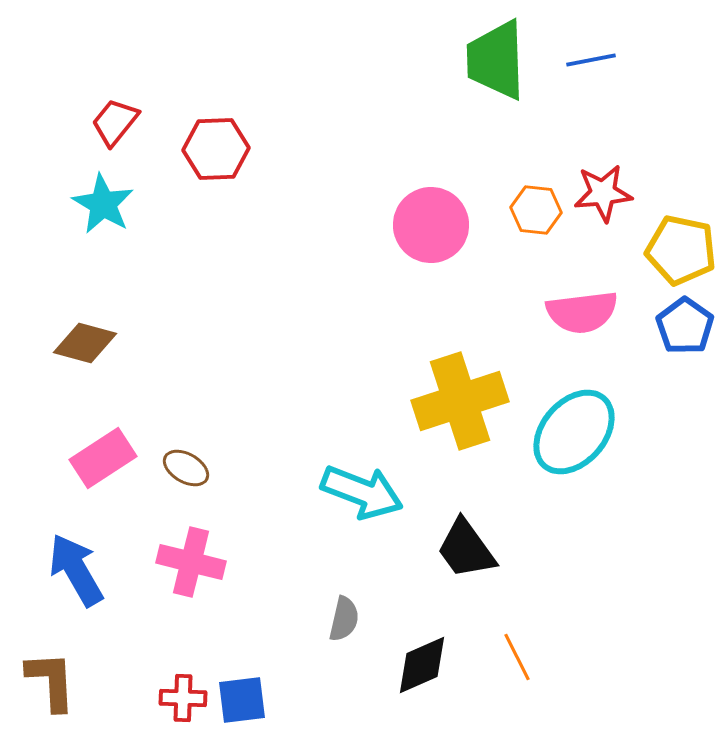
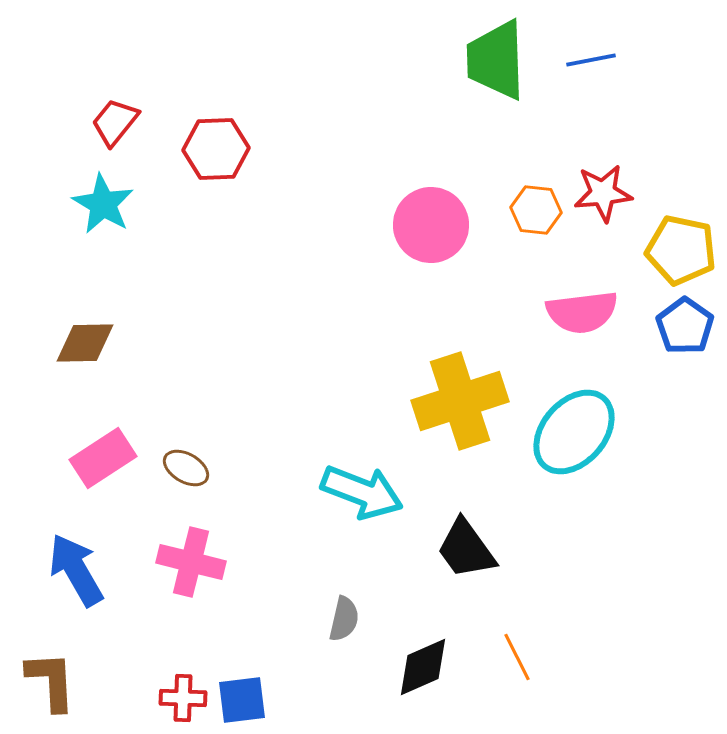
brown diamond: rotated 16 degrees counterclockwise
black diamond: moved 1 px right, 2 px down
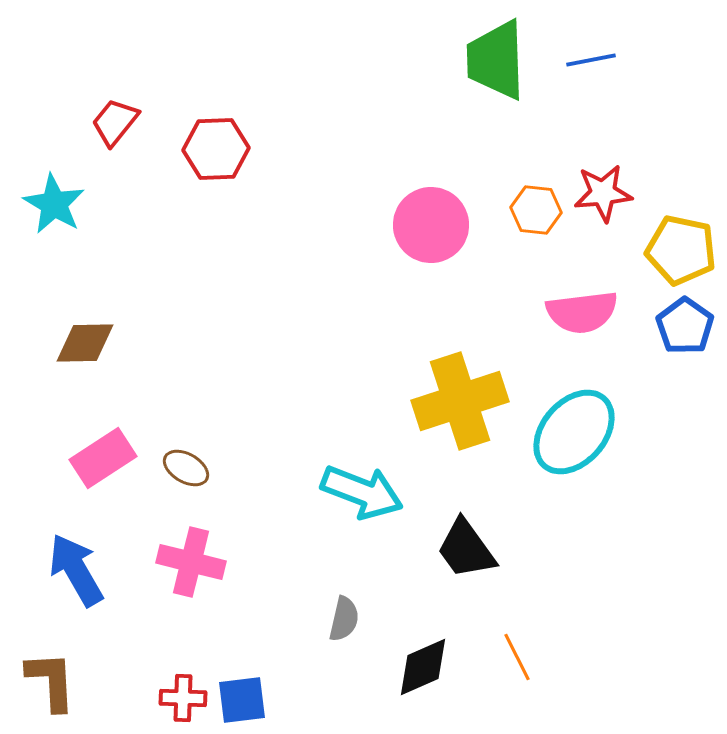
cyan star: moved 49 px left
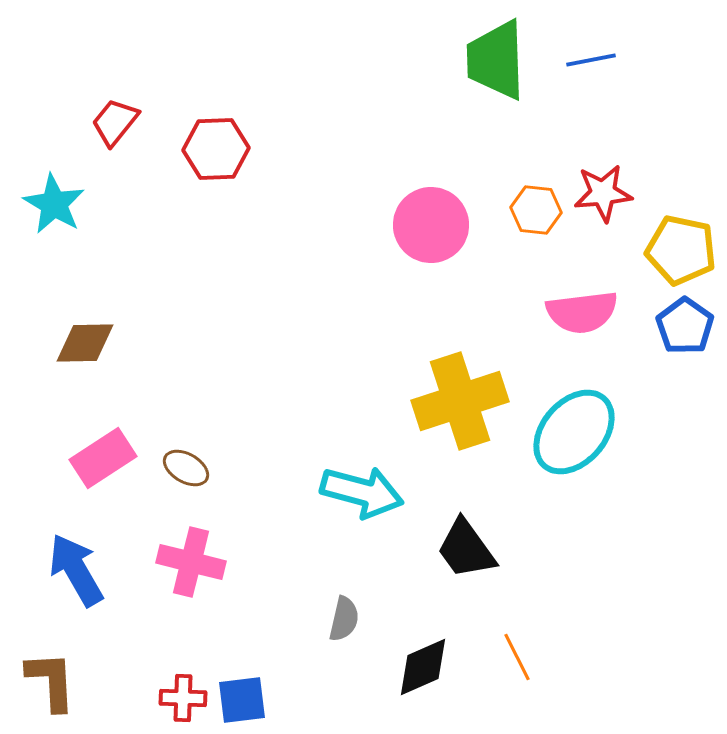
cyan arrow: rotated 6 degrees counterclockwise
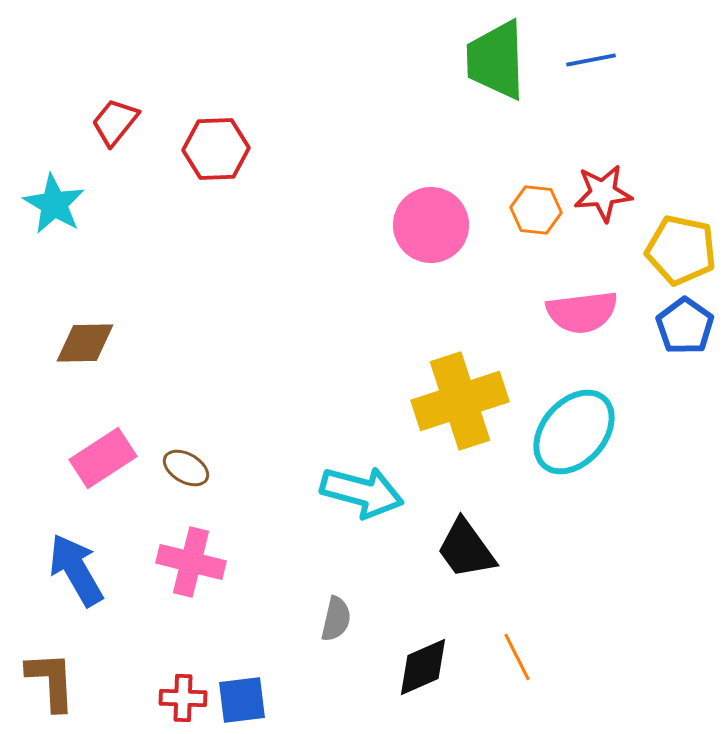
gray semicircle: moved 8 px left
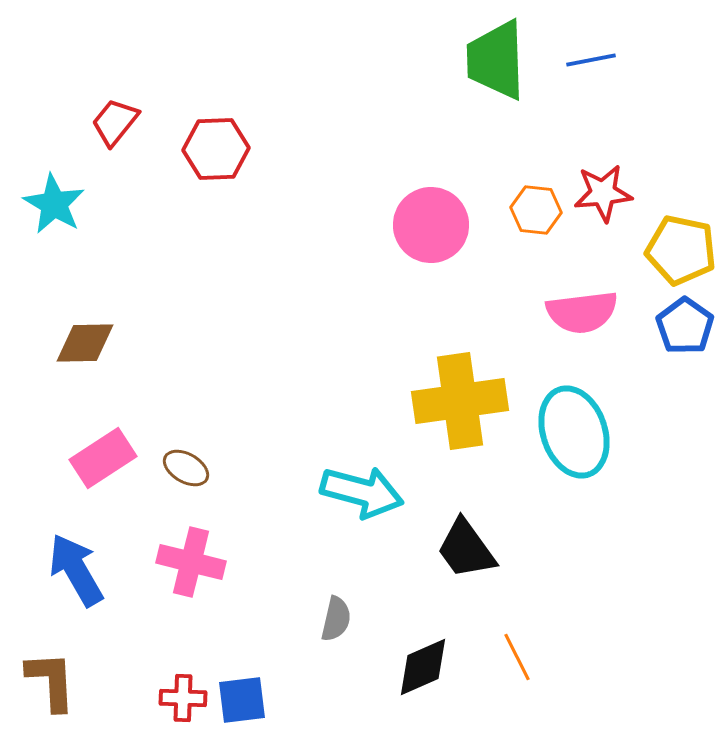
yellow cross: rotated 10 degrees clockwise
cyan ellipse: rotated 60 degrees counterclockwise
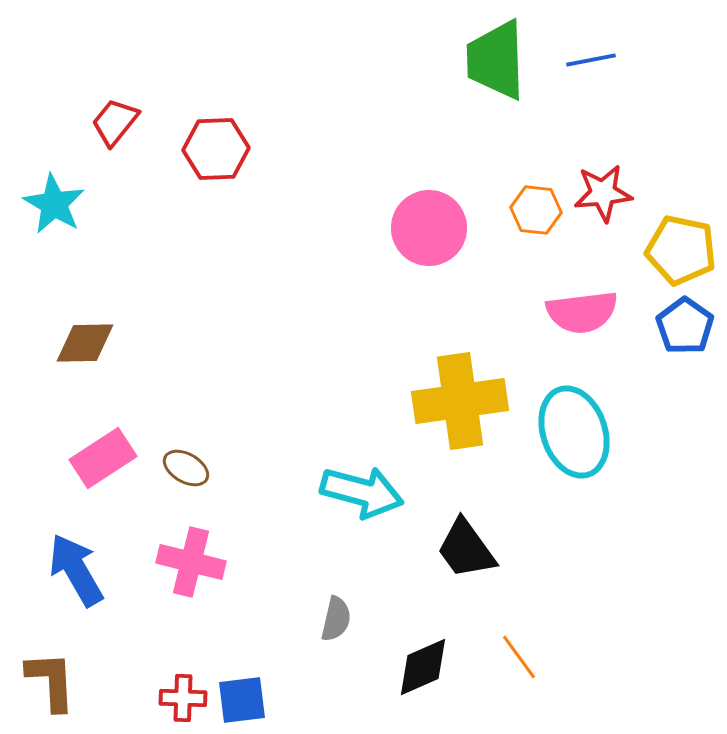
pink circle: moved 2 px left, 3 px down
orange line: moved 2 px right; rotated 9 degrees counterclockwise
